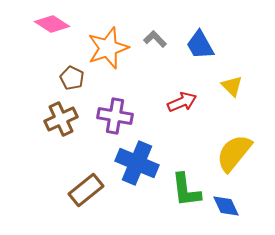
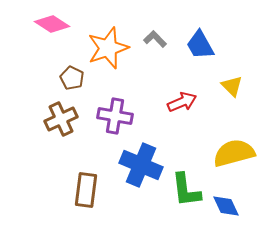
yellow semicircle: rotated 36 degrees clockwise
blue cross: moved 4 px right, 2 px down
brown rectangle: rotated 44 degrees counterclockwise
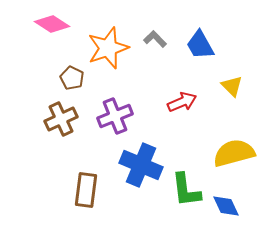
purple cross: rotated 32 degrees counterclockwise
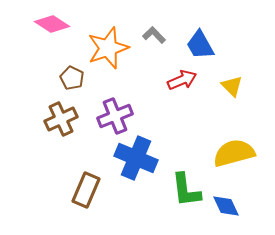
gray L-shape: moved 1 px left, 4 px up
red arrow: moved 22 px up
blue cross: moved 5 px left, 7 px up
brown rectangle: rotated 16 degrees clockwise
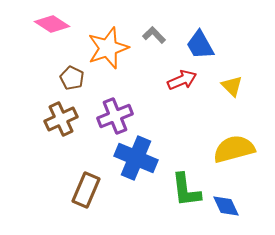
yellow semicircle: moved 4 px up
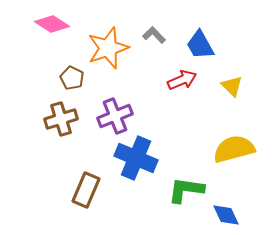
brown cross: rotated 8 degrees clockwise
green L-shape: rotated 105 degrees clockwise
blue diamond: moved 9 px down
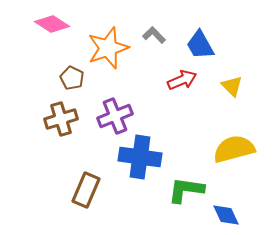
blue cross: moved 4 px right, 1 px up; rotated 15 degrees counterclockwise
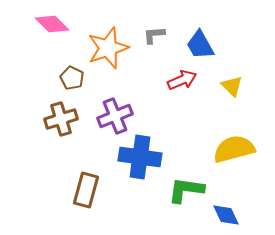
pink diamond: rotated 12 degrees clockwise
gray L-shape: rotated 50 degrees counterclockwise
brown rectangle: rotated 8 degrees counterclockwise
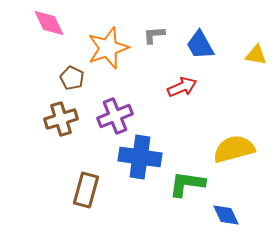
pink diamond: moved 3 px left, 1 px up; rotated 20 degrees clockwise
red arrow: moved 7 px down
yellow triangle: moved 24 px right, 31 px up; rotated 35 degrees counterclockwise
green L-shape: moved 1 px right, 6 px up
